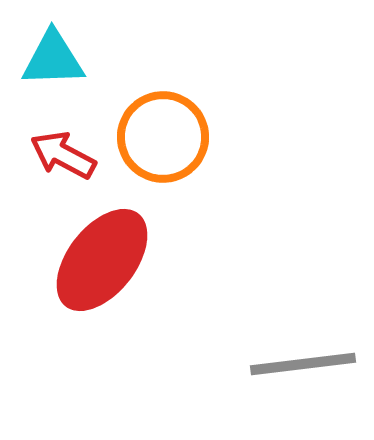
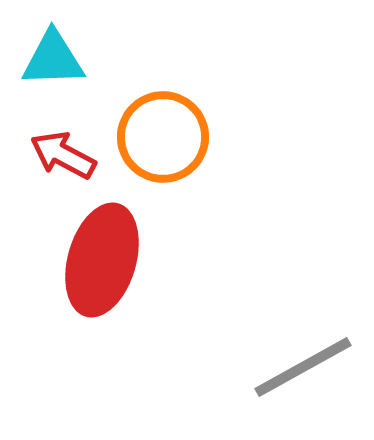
red ellipse: rotated 22 degrees counterclockwise
gray line: moved 3 px down; rotated 22 degrees counterclockwise
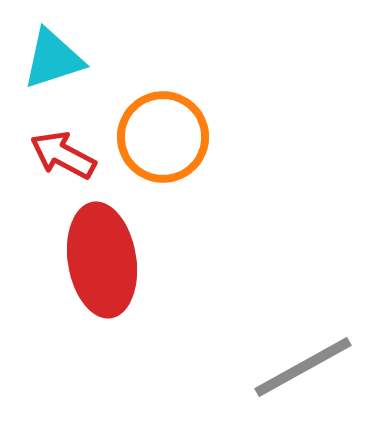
cyan triangle: rotated 16 degrees counterclockwise
red ellipse: rotated 25 degrees counterclockwise
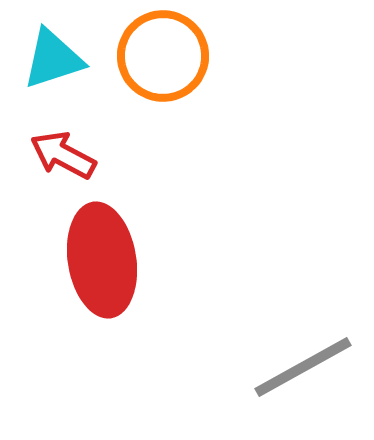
orange circle: moved 81 px up
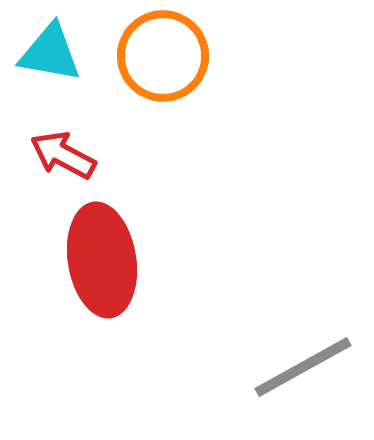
cyan triangle: moved 3 px left, 6 px up; rotated 28 degrees clockwise
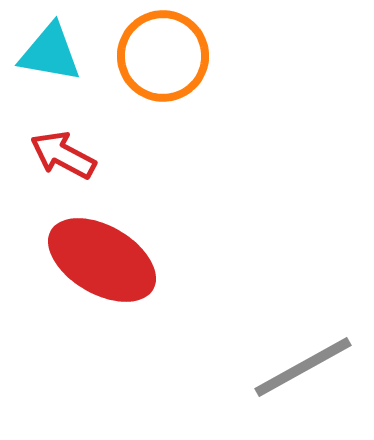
red ellipse: rotated 51 degrees counterclockwise
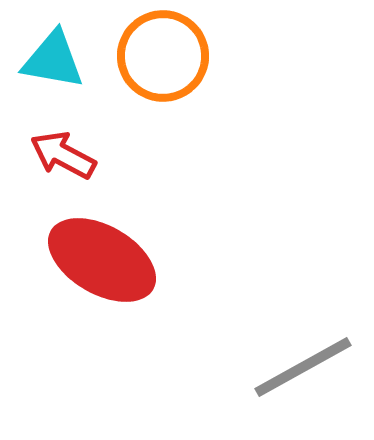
cyan triangle: moved 3 px right, 7 px down
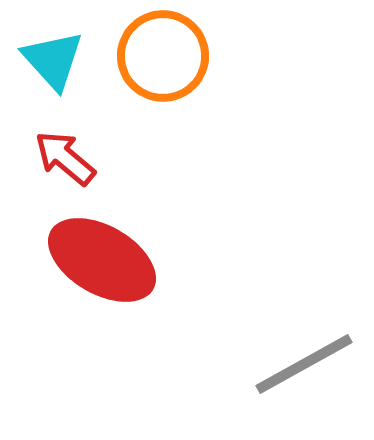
cyan triangle: rotated 38 degrees clockwise
red arrow: moved 2 px right, 3 px down; rotated 12 degrees clockwise
gray line: moved 1 px right, 3 px up
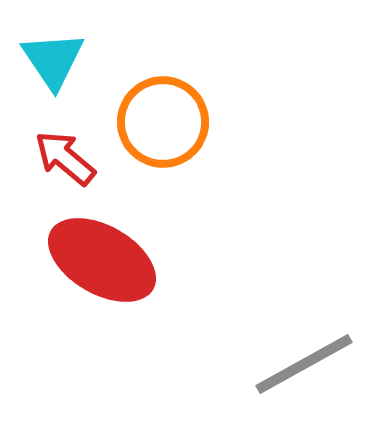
orange circle: moved 66 px down
cyan triangle: rotated 8 degrees clockwise
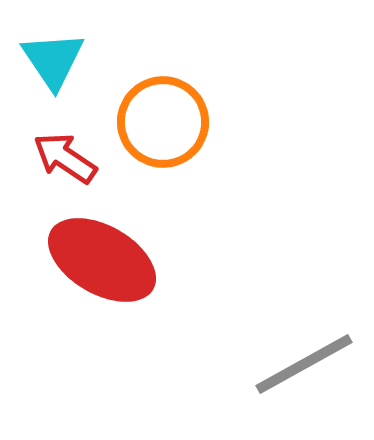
red arrow: rotated 6 degrees counterclockwise
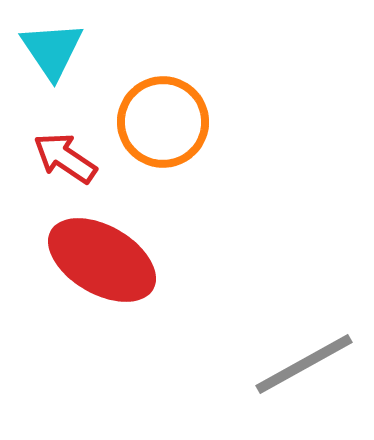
cyan triangle: moved 1 px left, 10 px up
